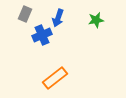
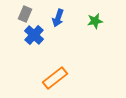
green star: moved 1 px left, 1 px down
blue cross: moved 8 px left; rotated 24 degrees counterclockwise
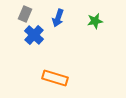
orange rectangle: rotated 55 degrees clockwise
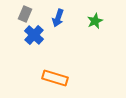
green star: rotated 14 degrees counterclockwise
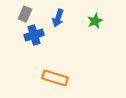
blue cross: rotated 30 degrees clockwise
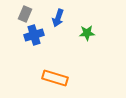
green star: moved 8 px left, 12 px down; rotated 21 degrees clockwise
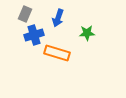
orange rectangle: moved 2 px right, 25 px up
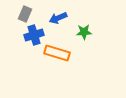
blue arrow: rotated 48 degrees clockwise
green star: moved 3 px left, 1 px up
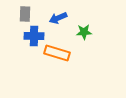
gray rectangle: rotated 21 degrees counterclockwise
blue cross: moved 1 px down; rotated 18 degrees clockwise
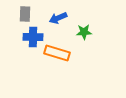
blue cross: moved 1 px left, 1 px down
